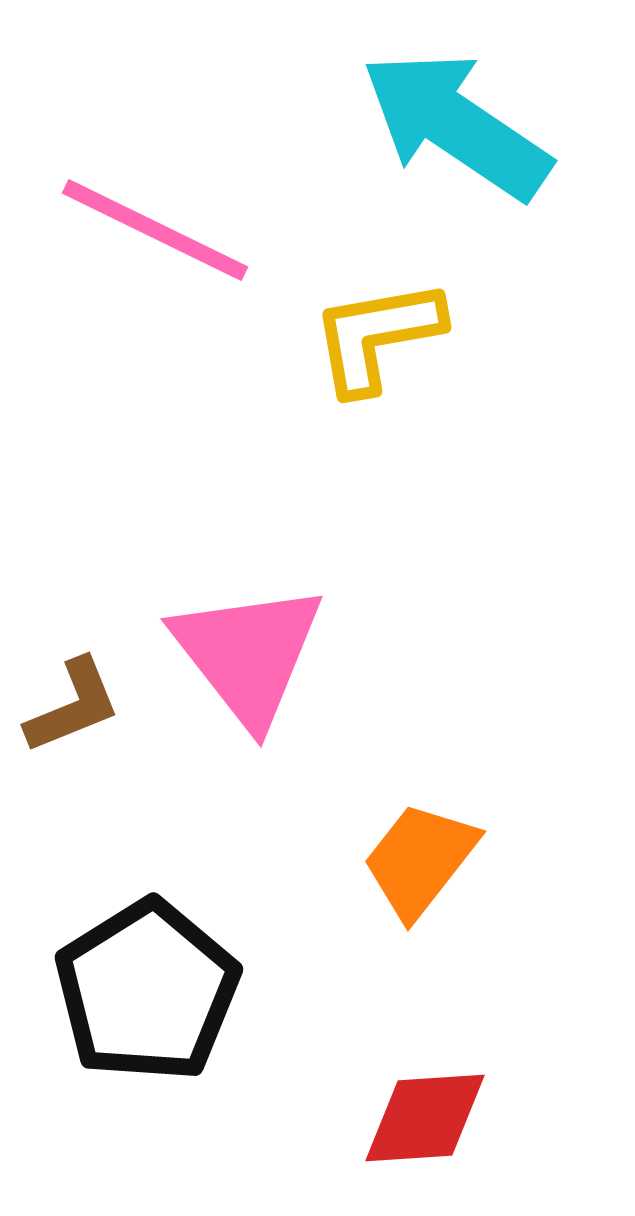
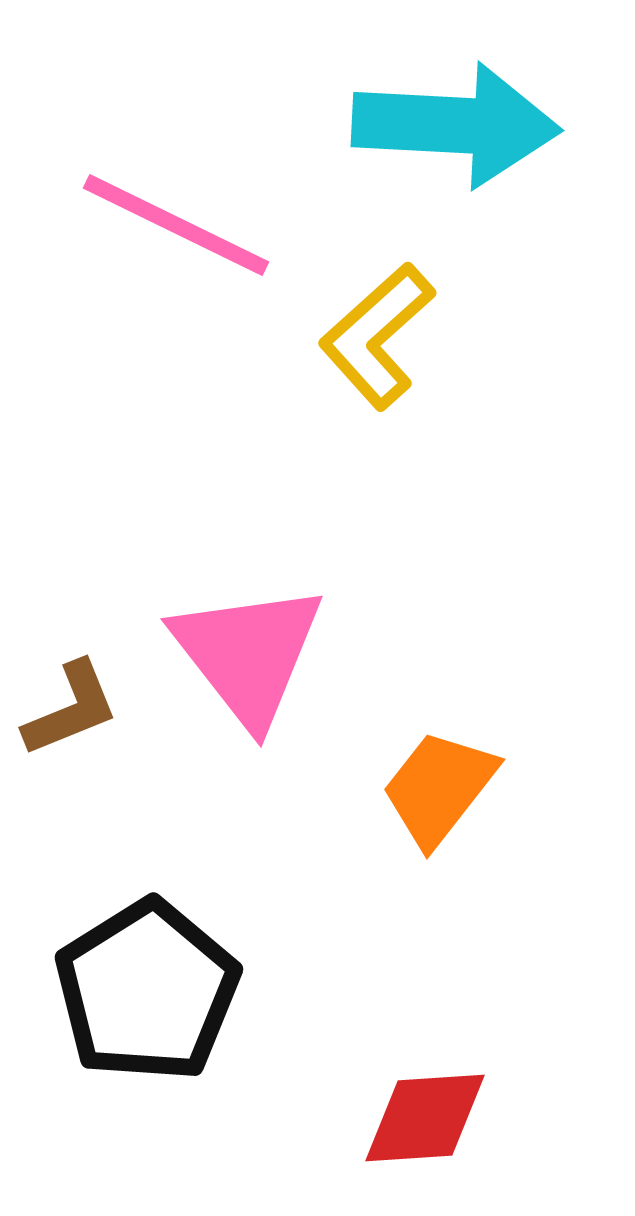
cyan arrow: rotated 149 degrees clockwise
pink line: moved 21 px right, 5 px up
yellow L-shape: rotated 32 degrees counterclockwise
brown L-shape: moved 2 px left, 3 px down
orange trapezoid: moved 19 px right, 72 px up
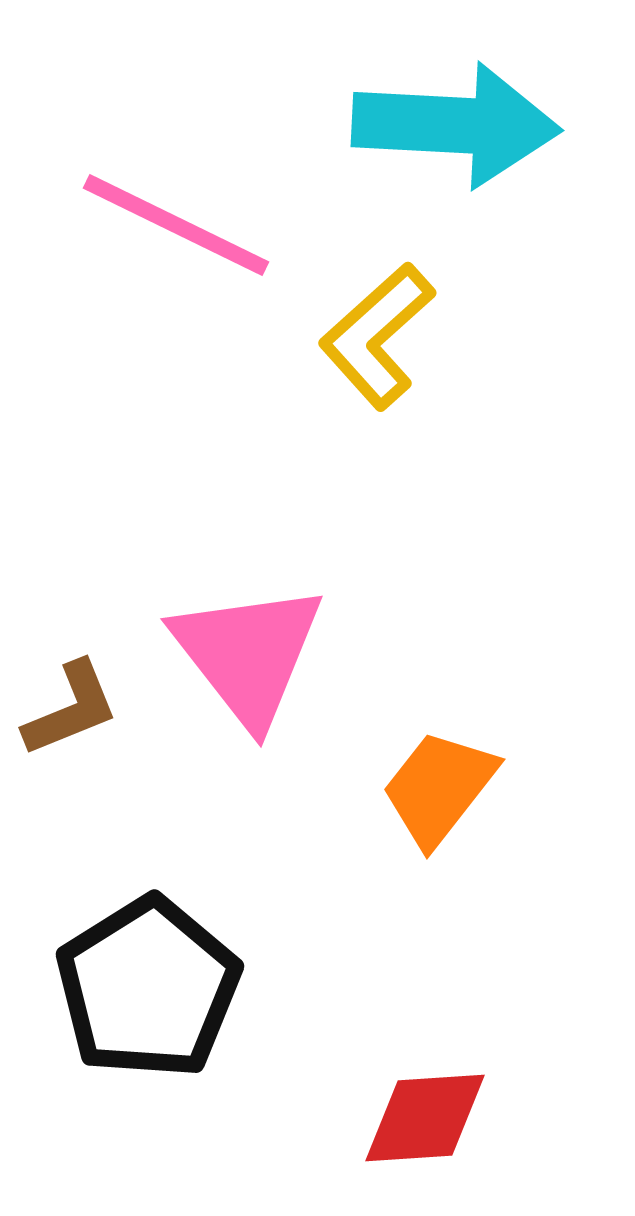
black pentagon: moved 1 px right, 3 px up
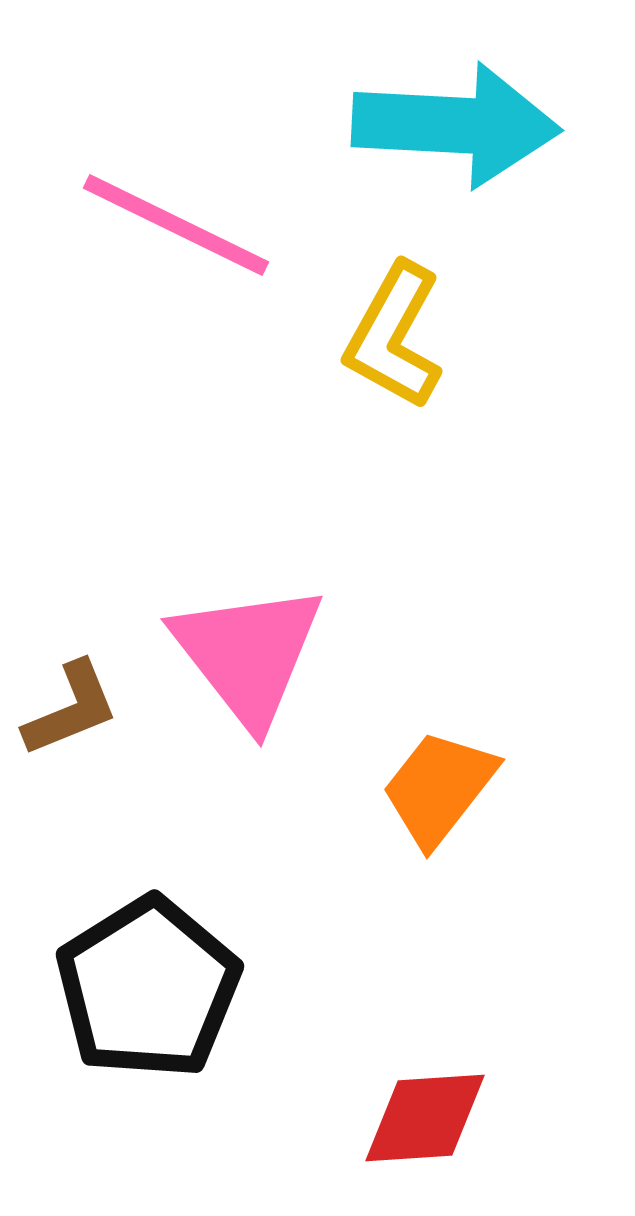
yellow L-shape: moved 17 px right; rotated 19 degrees counterclockwise
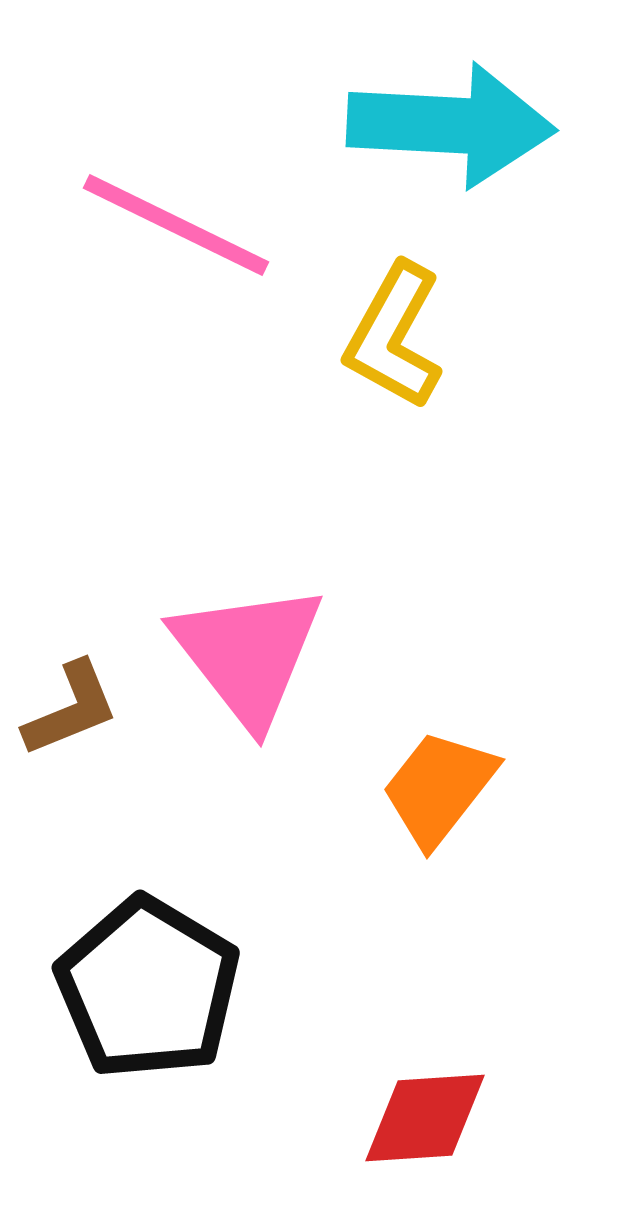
cyan arrow: moved 5 px left
black pentagon: rotated 9 degrees counterclockwise
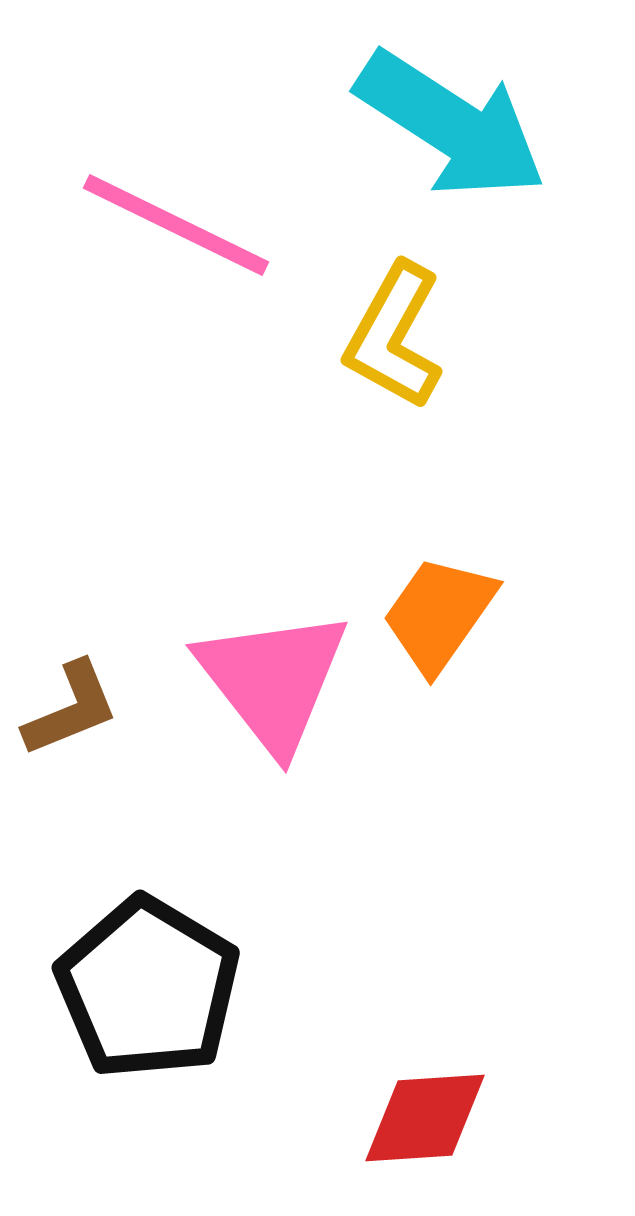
cyan arrow: rotated 30 degrees clockwise
pink triangle: moved 25 px right, 26 px down
orange trapezoid: moved 174 px up; rotated 3 degrees counterclockwise
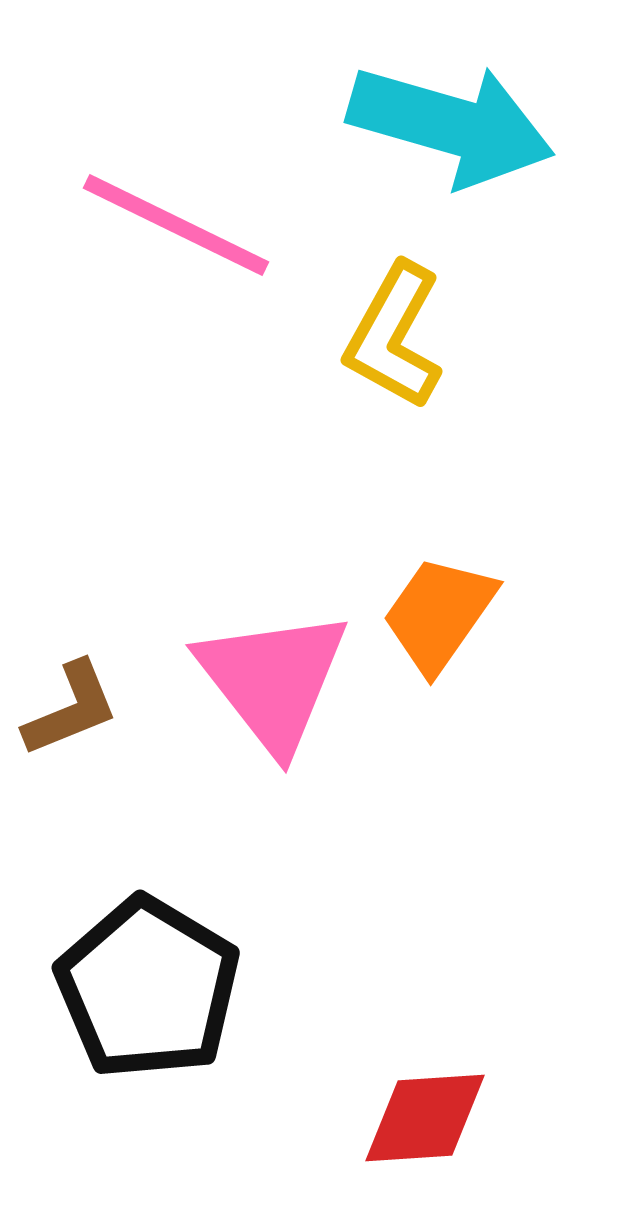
cyan arrow: rotated 17 degrees counterclockwise
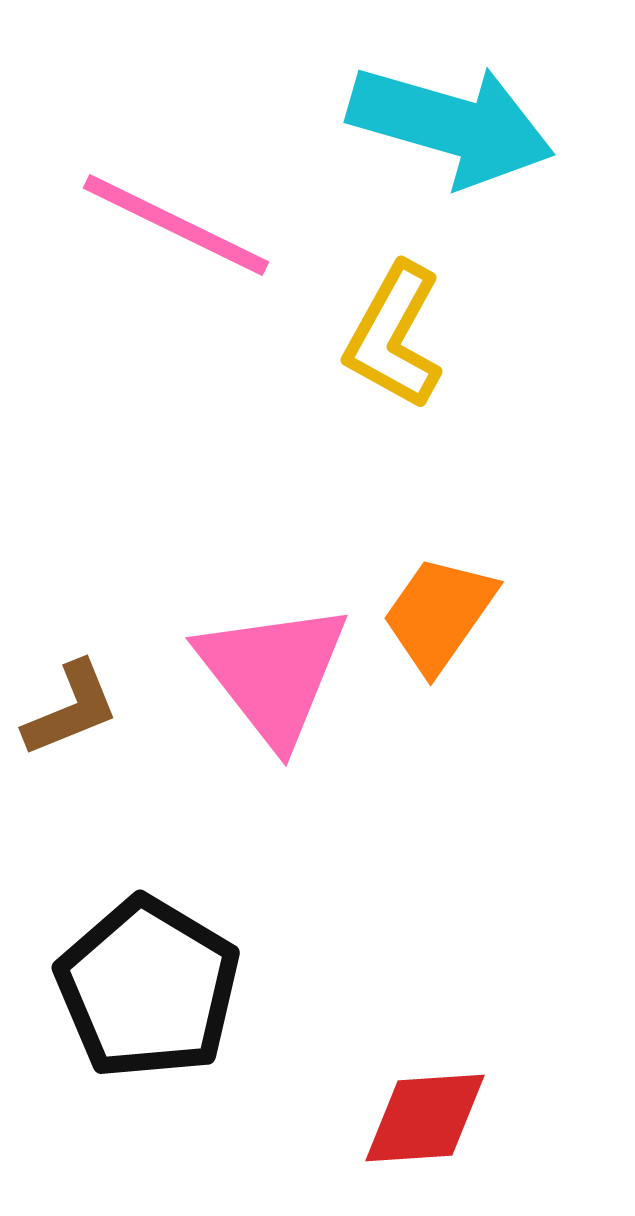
pink triangle: moved 7 px up
